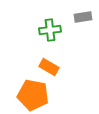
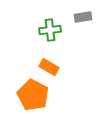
orange pentagon: rotated 16 degrees clockwise
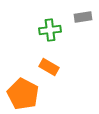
orange pentagon: moved 10 px left, 1 px up
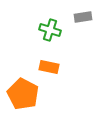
green cross: rotated 25 degrees clockwise
orange rectangle: rotated 18 degrees counterclockwise
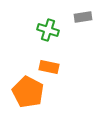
green cross: moved 2 px left
orange pentagon: moved 5 px right, 2 px up
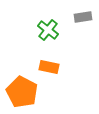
green cross: rotated 20 degrees clockwise
orange pentagon: moved 6 px left
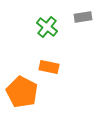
green cross: moved 1 px left, 3 px up
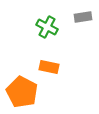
green cross: rotated 10 degrees counterclockwise
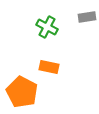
gray rectangle: moved 4 px right
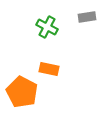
orange rectangle: moved 2 px down
